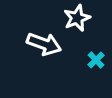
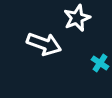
cyan cross: moved 4 px right, 3 px down; rotated 12 degrees counterclockwise
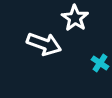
white star: moved 2 px left; rotated 16 degrees counterclockwise
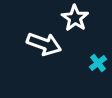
cyan cross: moved 2 px left; rotated 18 degrees clockwise
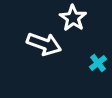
white star: moved 2 px left
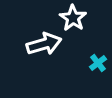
white arrow: rotated 36 degrees counterclockwise
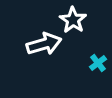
white star: moved 2 px down
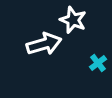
white star: rotated 12 degrees counterclockwise
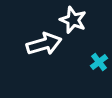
cyan cross: moved 1 px right, 1 px up
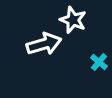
cyan cross: rotated 12 degrees counterclockwise
